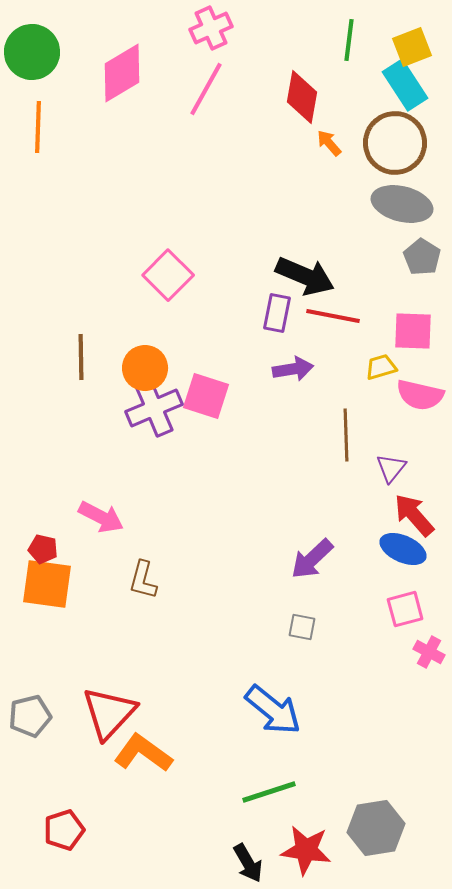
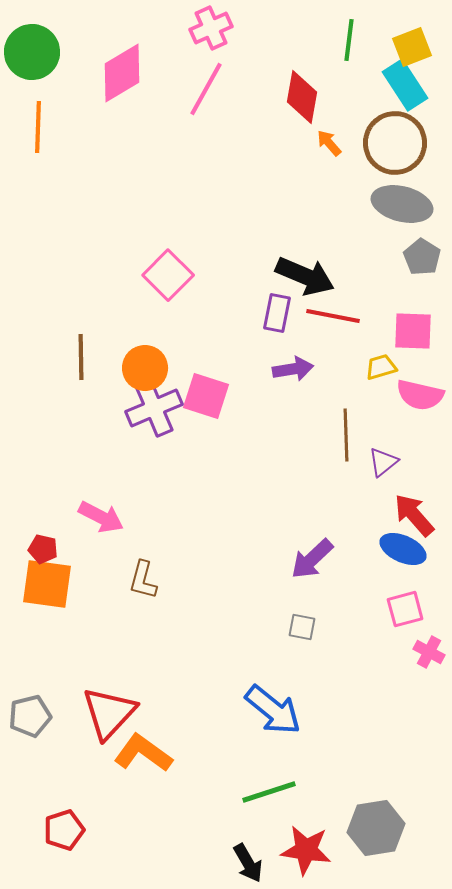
purple triangle at (391, 468): moved 8 px left, 6 px up; rotated 12 degrees clockwise
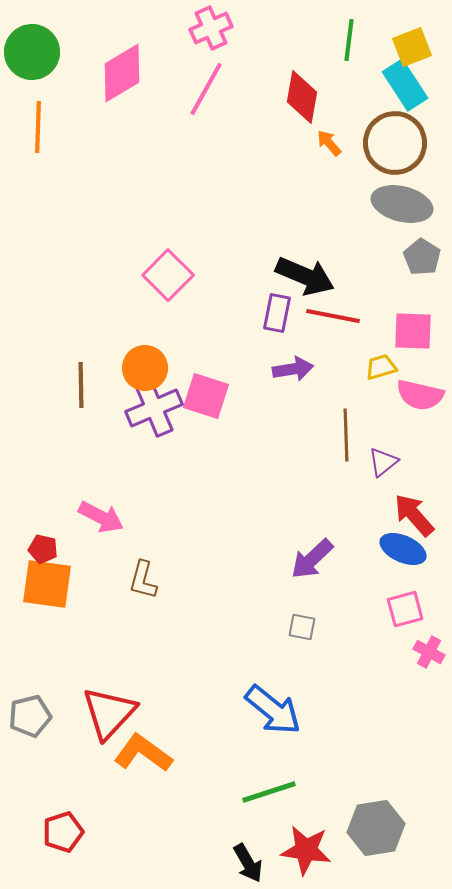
brown line at (81, 357): moved 28 px down
red pentagon at (64, 830): moved 1 px left, 2 px down
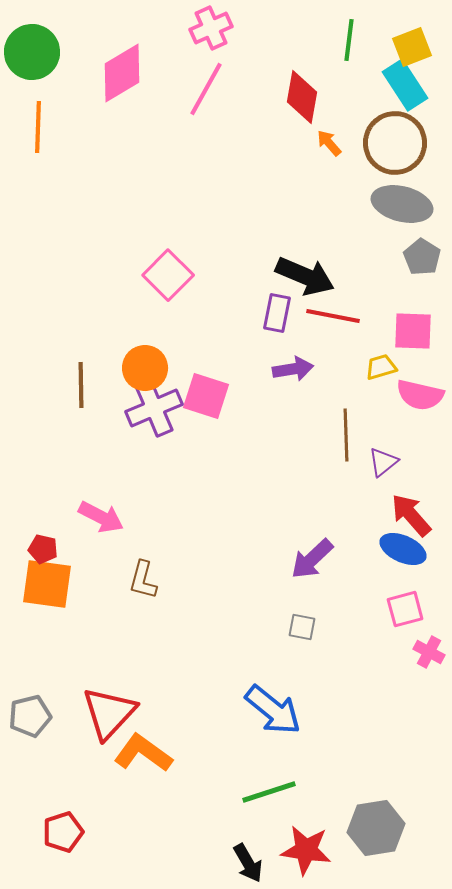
red arrow at (414, 515): moved 3 px left
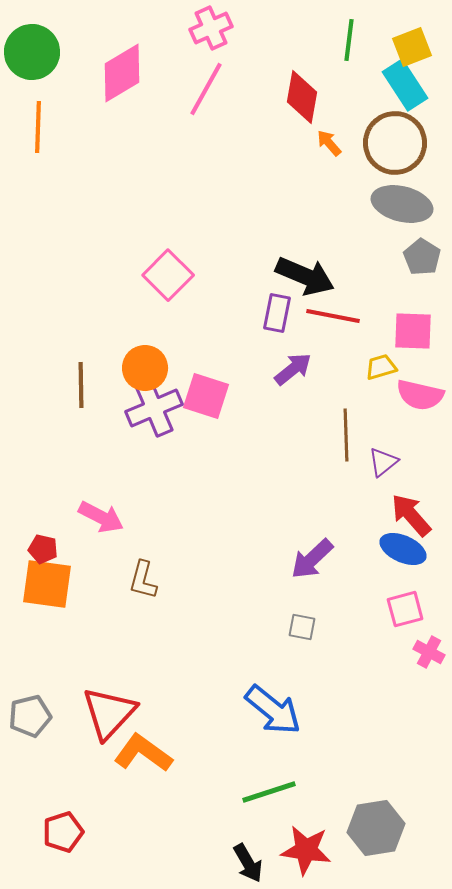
purple arrow at (293, 369): rotated 30 degrees counterclockwise
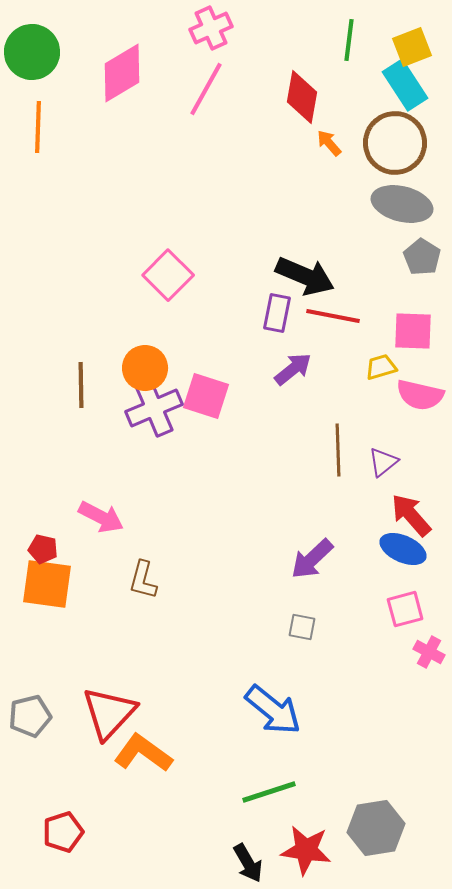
brown line at (346, 435): moved 8 px left, 15 px down
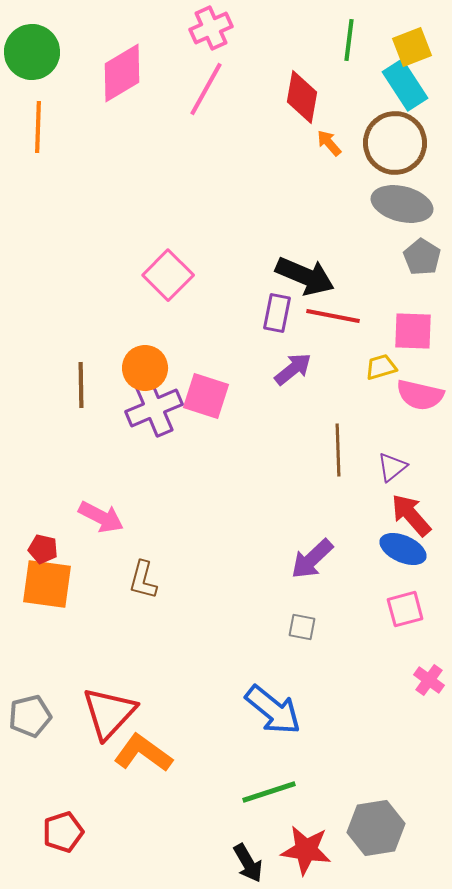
purple triangle at (383, 462): moved 9 px right, 5 px down
pink cross at (429, 652): moved 28 px down; rotated 8 degrees clockwise
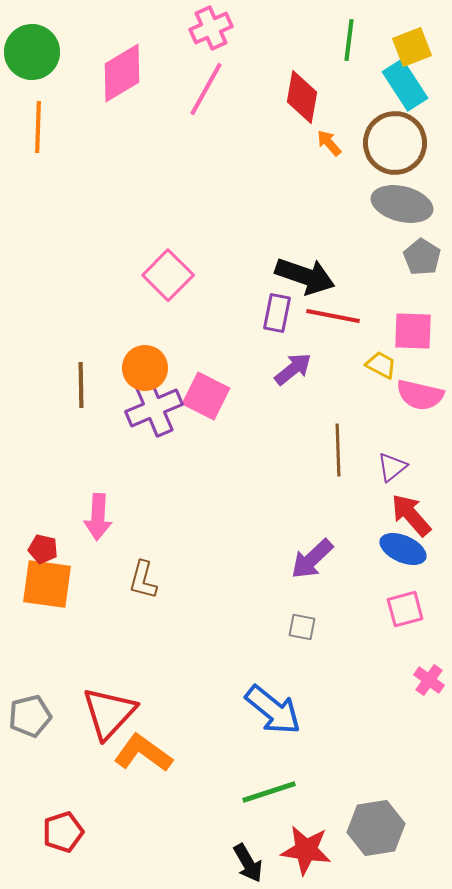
black arrow at (305, 276): rotated 4 degrees counterclockwise
yellow trapezoid at (381, 367): moved 2 px up; rotated 44 degrees clockwise
pink square at (206, 396): rotated 9 degrees clockwise
pink arrow at (101, 517): moved 3 px left; rotated 66 degrees clockwise
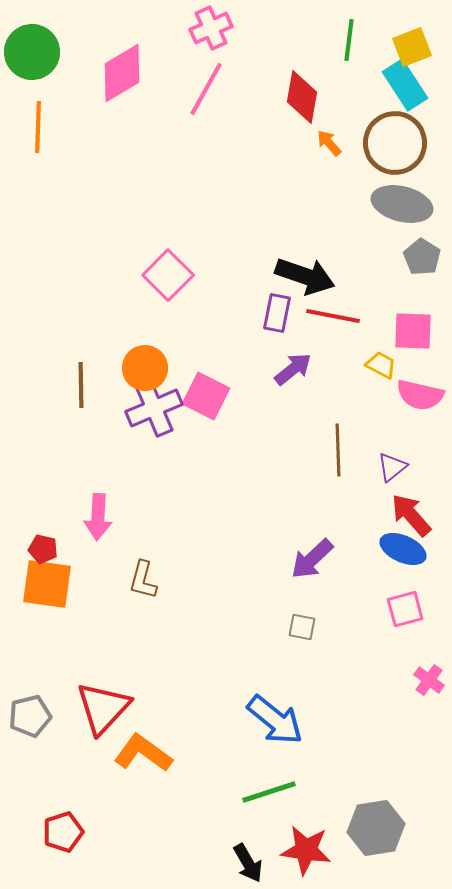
blue arrow at (273, 710): moved 2 px right, 10 px down
red triangle at (109, 713): moved 6 px left, 5 px up
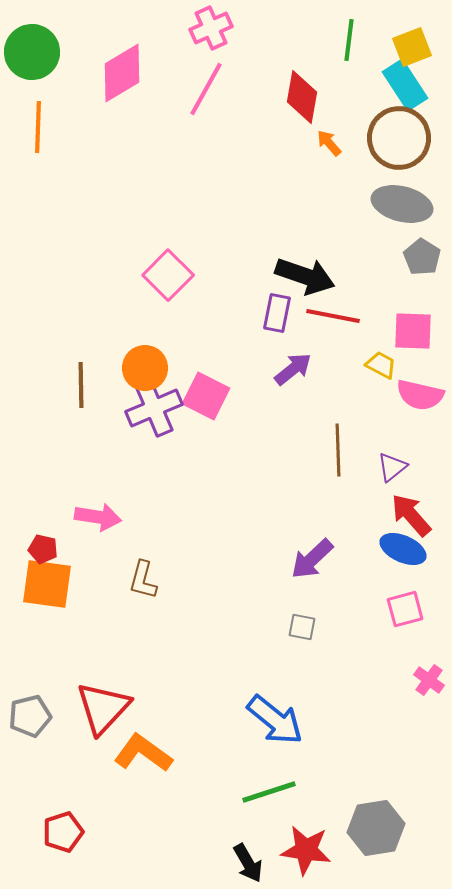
brown circle at (395, 143): moved 4 px right, 5 px up
pink arrow at (98, 517): rotated 84 degrees counterclockwise
